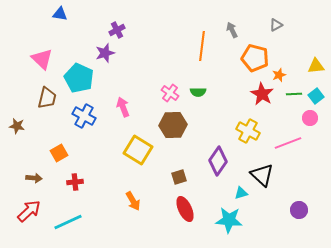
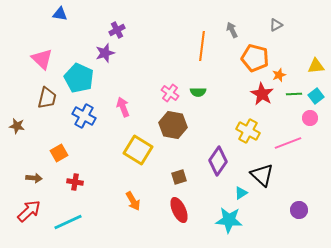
brown hexagon: rotated 12 degrees clockwise
red cross: rotated 14 degrees clockwise
cyan triangle: rotated 16 degrees counterclockwise
red ellipse: moved 6 px left, 1 px down
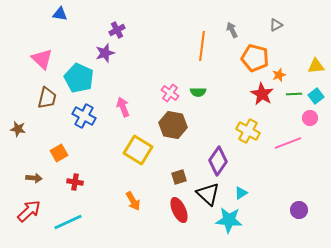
brown star: moved 1 px right, 3 px down
black triangle: moved 54 px left, 19 px down
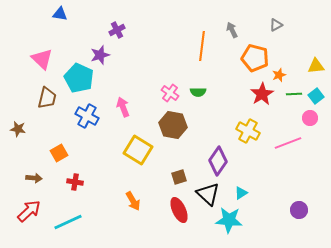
purple star: moved 5 px left, 2 px down
red star: rotated 10 degrees clockwise
blue cross: moved 3 px right
